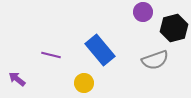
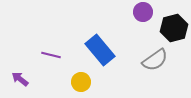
gray semicircle: rotated 16 degrees counterclockwise
purple arrow: moved 3 px right
yellow circle: moved 3 px left, 1 px up
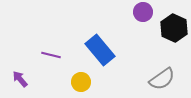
black hexagon: rotated 20 degrees counterclockwise
gray semicircle: moved 7 px right, 19 px down
purple arrow: rotated 12 degrees clockwise
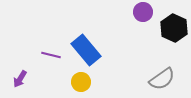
blue rectangle: moved 14 px left
purple arrow: rotated 108 degrees counterclockwise
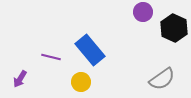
blue rectangle: moved 4 px right
purple line: moved 2 px down
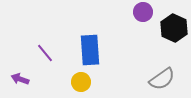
blue rectangle: rotated 36 degrees clockwise
purple line: moved 6 px left, 4 px up; rotated 36 degrees clockwise
purple arrow: rotated 78 degrees clockwise
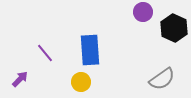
purple arrow: rotated 114 degrees clockwise
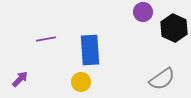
purple line: moved 1 px right, 14 px up; rotated 60 degrees counterclockwise
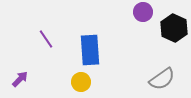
purple line: rotated 66 degrees clockwise
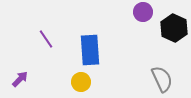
gray semicircle: rotated 80 degrees counterclockwise
